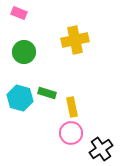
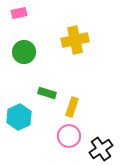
pink rectangle: rotated 35 degrees counterclockwise
cyan hexagon: moved 1 px left, 19 px down; rotated 20 degrees clockwise
yellow rectangle: rotated 30 degrees clockwise
pink circle: moved 2 px left, 3 px down
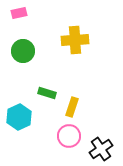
yellow cross: rotated 8 degrees clockwise
green circle: moved 1 px left, 1 px up
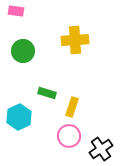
pink rectangle: moved 3 px left, 2 px up; rotated 21 degrees clockwise
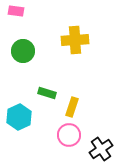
pink circle: moved 1 px up
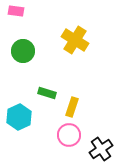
yellow cross: rotated 36 degrees clockwise
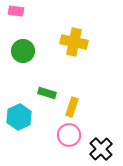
yellow cross: moved 1 px left, 2 px down; rotated 20 degrees counterclockwise
black cross: rotated 10 degrees counterclockwise
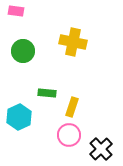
yellow cross: moved 1 px left
green rectangle: rotated 12 degrees counterclockwise
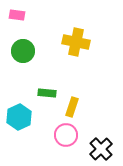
pink rectangle: moved 1 px right, 4 px down
yellow cross: moved 3 px right
pink circle: moved 3 px left
